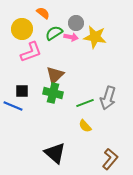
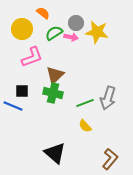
yellow star: moved 2 px right, 5 px up
pink L-shape: moved 1 px right, 5 px down
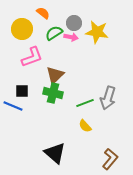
gray circle: moved 2 px left
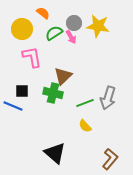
yellow star: moved 1 px right, 6 px up
pink arrow: rotated 48 degrees clockwise
pink L-shape: rotated 80 degrees counterclockwise
brown triangle: moved 8 px right, 1 px down
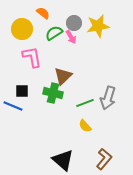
yellow star: rotated 20 degrees counterclockwise
black triangle: moved 8 px right, 7 px down
brown L-shape: moved 6 px left
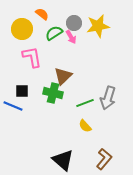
orange semicircle: moved 1 px left, 1 px down
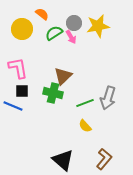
pink L-shape: moved 14 px left, 11 px down
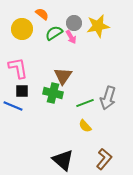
brown triangle: rotated 12 degrees counterclockwise
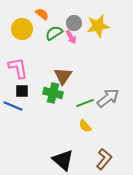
gray arrow: rotated 145 degrees counterclockwise
